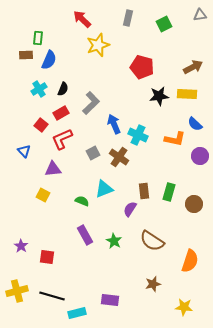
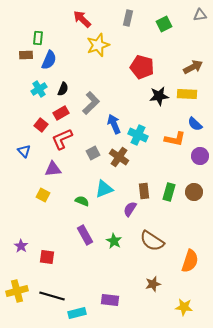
brown circle at (194, 204): moved 12 px up
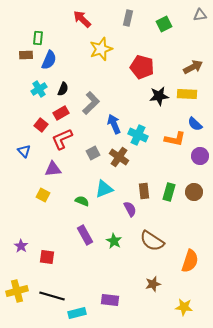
yellow star at (98, 45): moved 3 px right, 4 px down
purple semicircle at (130, 209): rotated 119 degrees clockwise
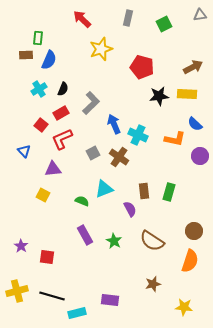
brown circle at (194, 192): moved 39 px down
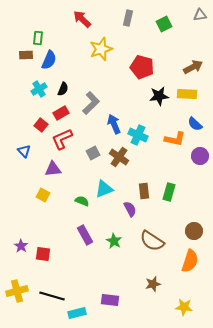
red square at (47, 257): moved 4 px left, 3 px up
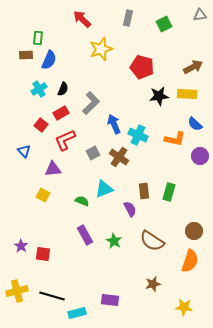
red L-shape at (62, 139): moved 3 px right, 1 px down
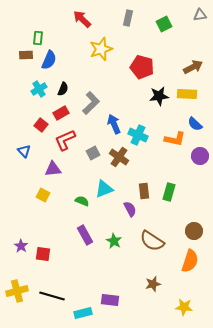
cyan rectangle at (77, 313): moved 6 px right
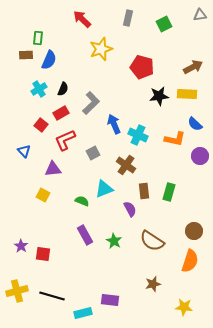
brown cross at (119, 157): moved 7 px right, 8 px down
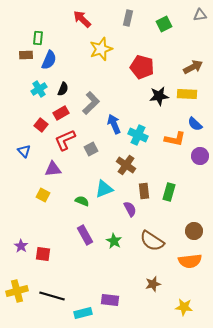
gray square at (93, 153): moved 2 px left, 4 px up
orange semicircle at (190, 261): rotated 65 degrees clockwise
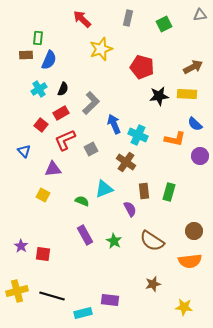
brown cross at (126, 165): moved 3 px up
